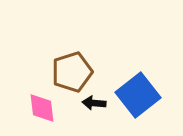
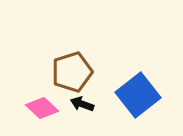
black arrow: moved 12 px left, 1 px down; rotated 15 degrees clockwise
pink diamond: rotated 40 degrees counterclockwise
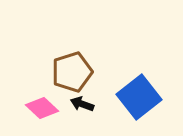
blue square: moved 1 px right, 2 px down
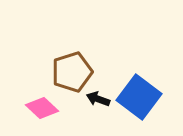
blue square: rotated 15 degrees counterclockwise
black arrow: moved 16 px right, 5 px up
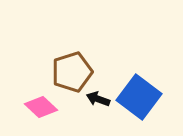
pink diamond: moved 1 px left, 1 px up
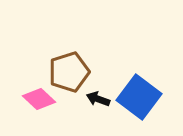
brown pentagon: moved 3 px left
pink diamond: moved 2 px left, 8 px up
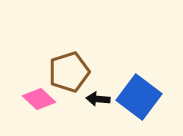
black arrow: rotated 15 degrees counterclockwise
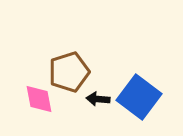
pink diamond: rotated 36 degrees clockwise
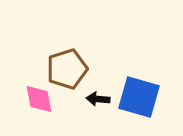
brown pentagon: moved 2 px left, 3 px up
blue square: rotated 21 degrees counterclockwise
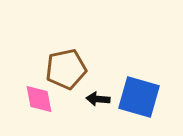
brown pentagon: moved 1 px left; rotated 6 degrees clockwise
